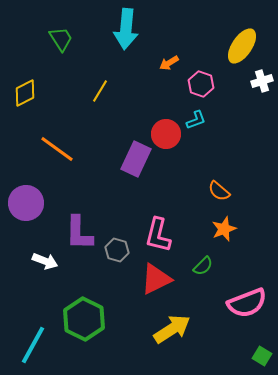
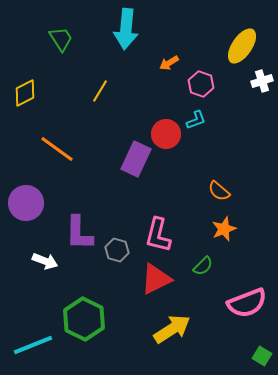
cyan line: rotated 39 degrees clockwise
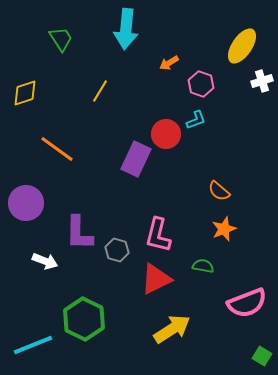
yellow diamond: rotated 8 degrees clockwise
green semicircle: rotated 125 degrees counterclockwise
